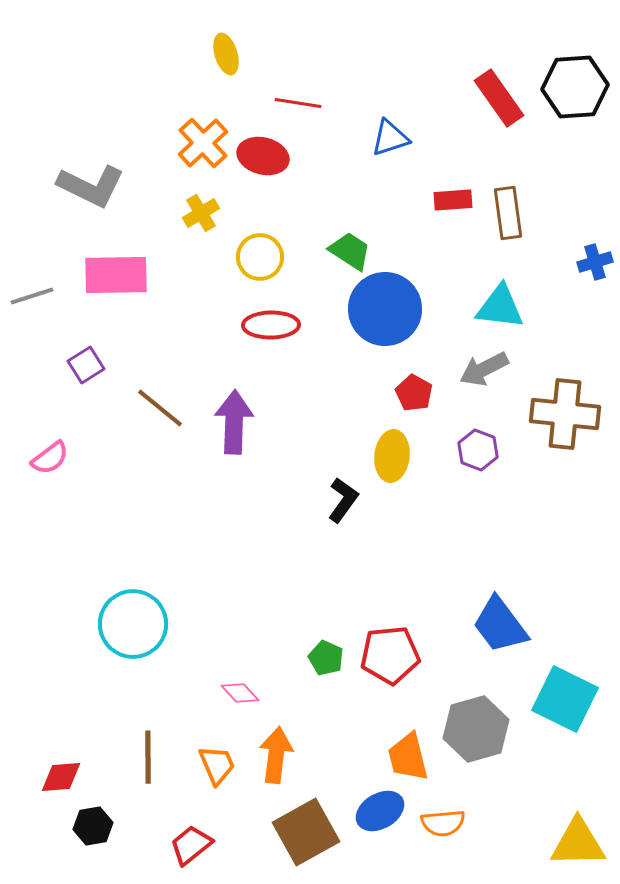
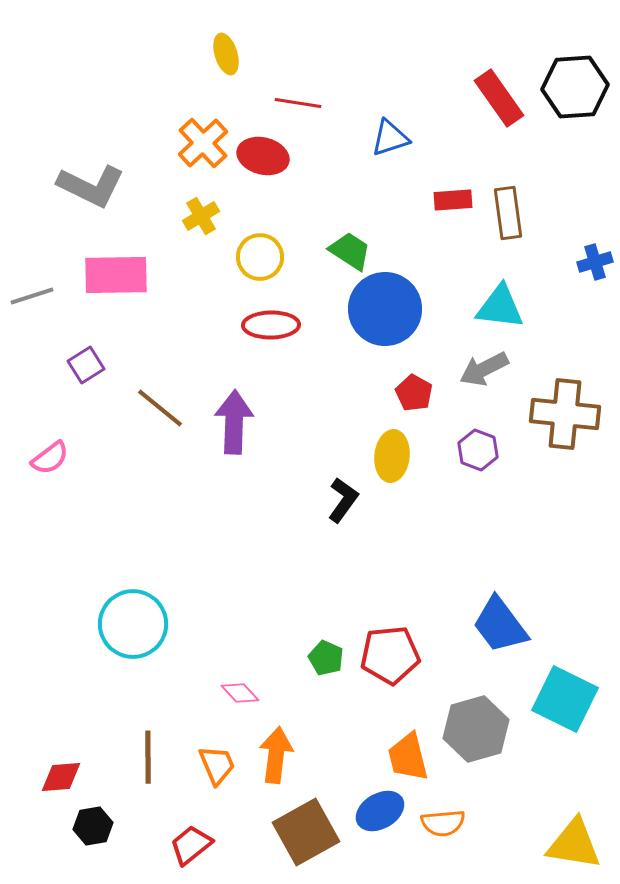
yellow cross at (201, 213): moved 3 px down
yellow triangle at (578, 843): moved 4 px left, 1 px down; rotated 10 degrees clockwise
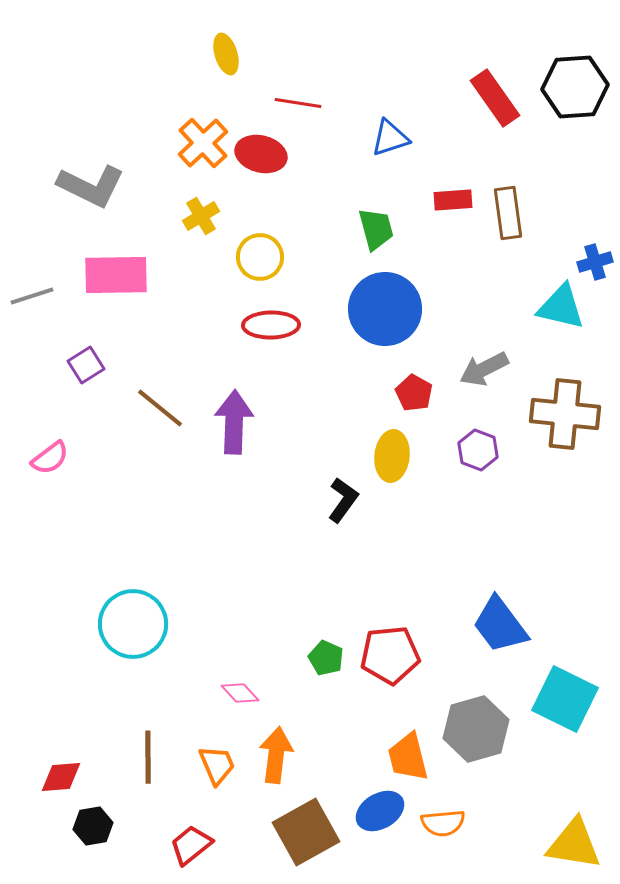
red rectangle at (499, 98): moved 4 px left
red ellipse at (263, 156): moved 2 px left, 2 px up
green trapezoid at (350, 251): moved 26 px right, 22 px up; rotated 42 degrees clockwise
cyan triangle at (500, 307): moved 61 px right; rotated 6 degrees clockwise
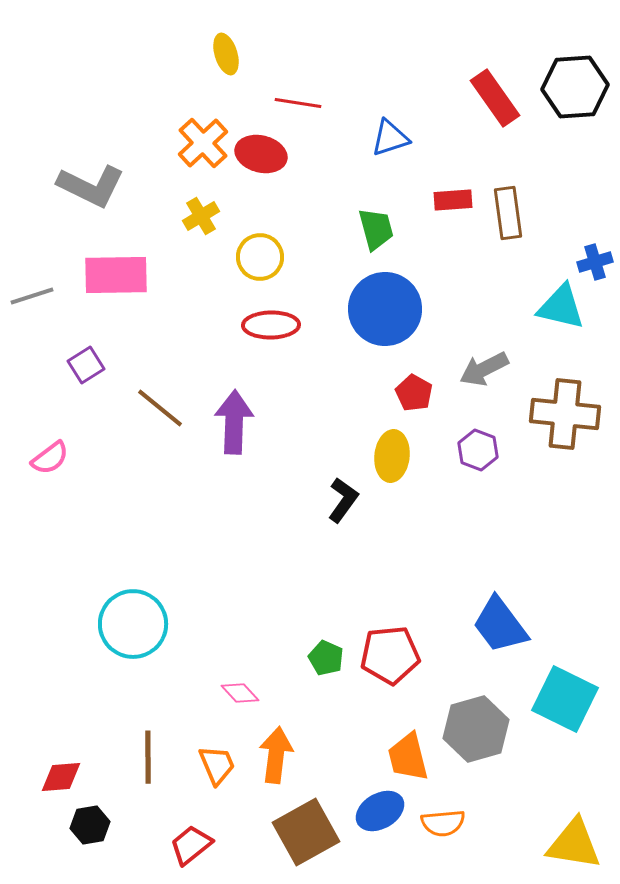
black hexagon at (93, 826): moved 3 px left, 1 px up
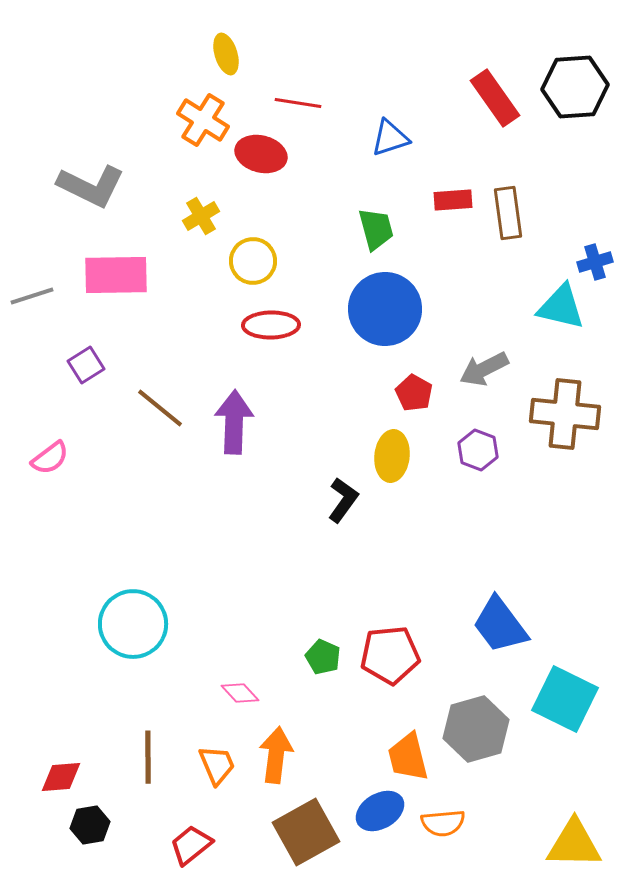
orange cross at (203, 143): moved 23 px up; rotated 15 degrees counterclockwise
yellow circle at (260, 257): moved 7 px left, 4 px down
green pentagon at (326, 658): moved 3 px left, 1 px up
yellow triangle at (574, 844): rotated 8 degrees counterclockwise
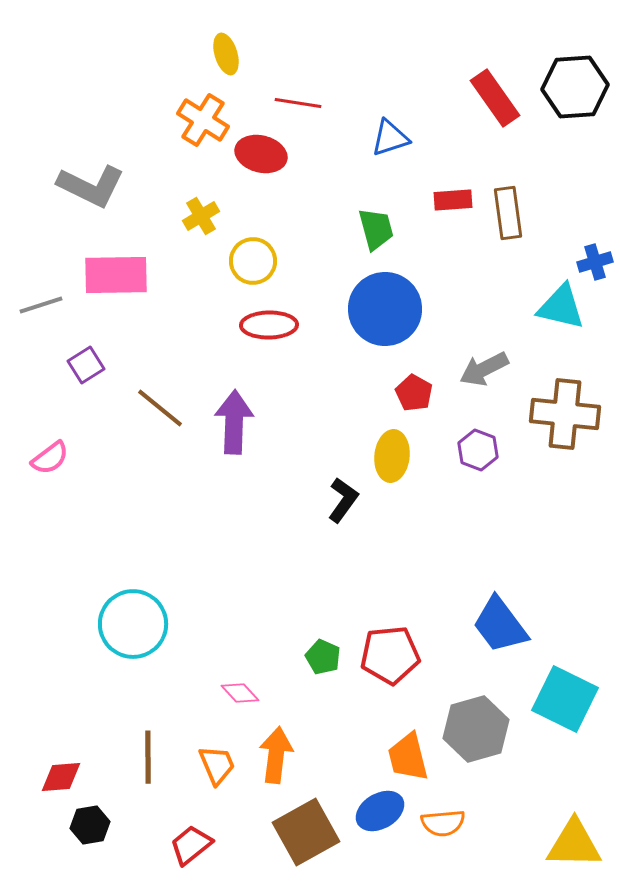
gray line at (32, 296): moved 9 px right, 9 px down
red ellipse at (271, 325): moved 2 px left
